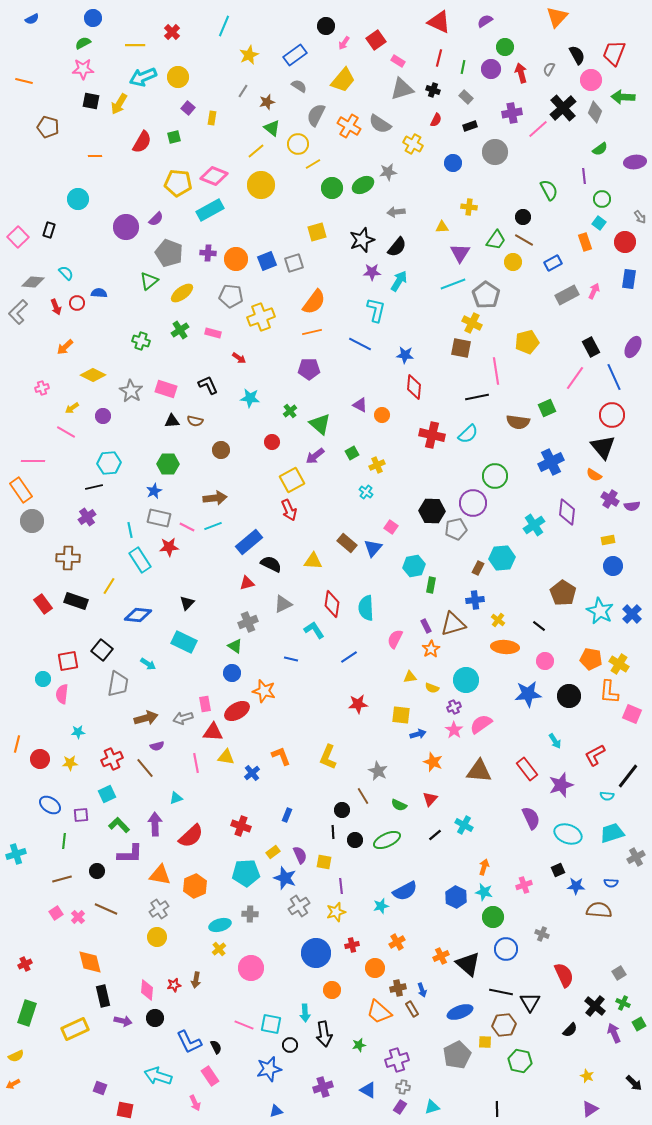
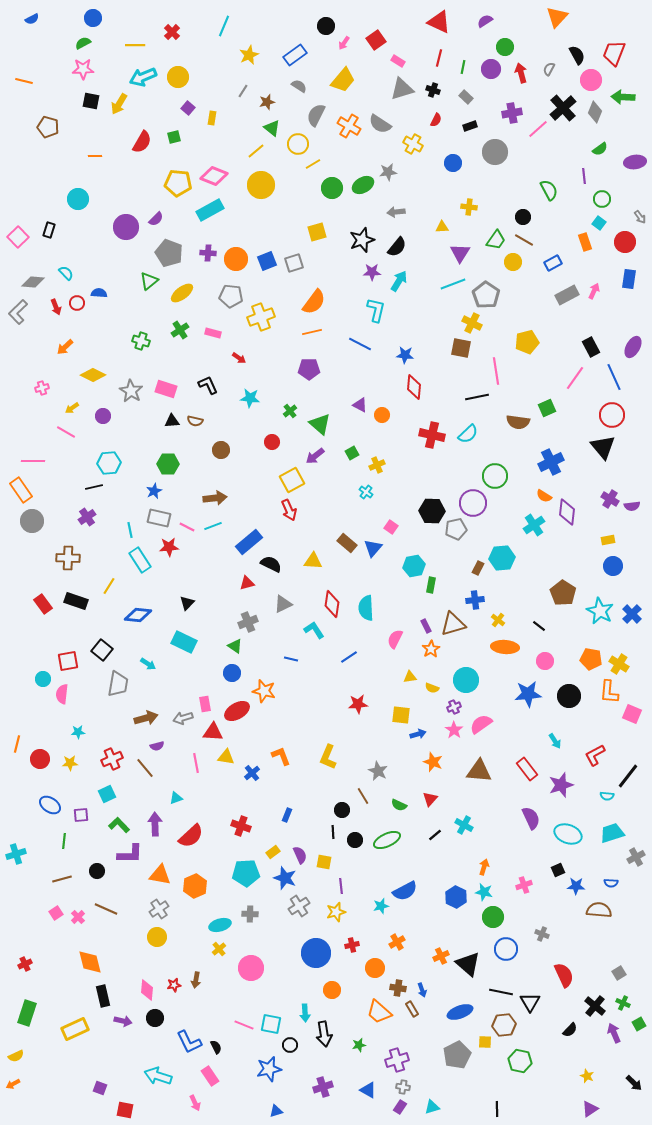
orange semicircle at (594, 475): moved 50 px left, 21 px down
brown cross at (398, 988): rotated 21 degrees clockwise
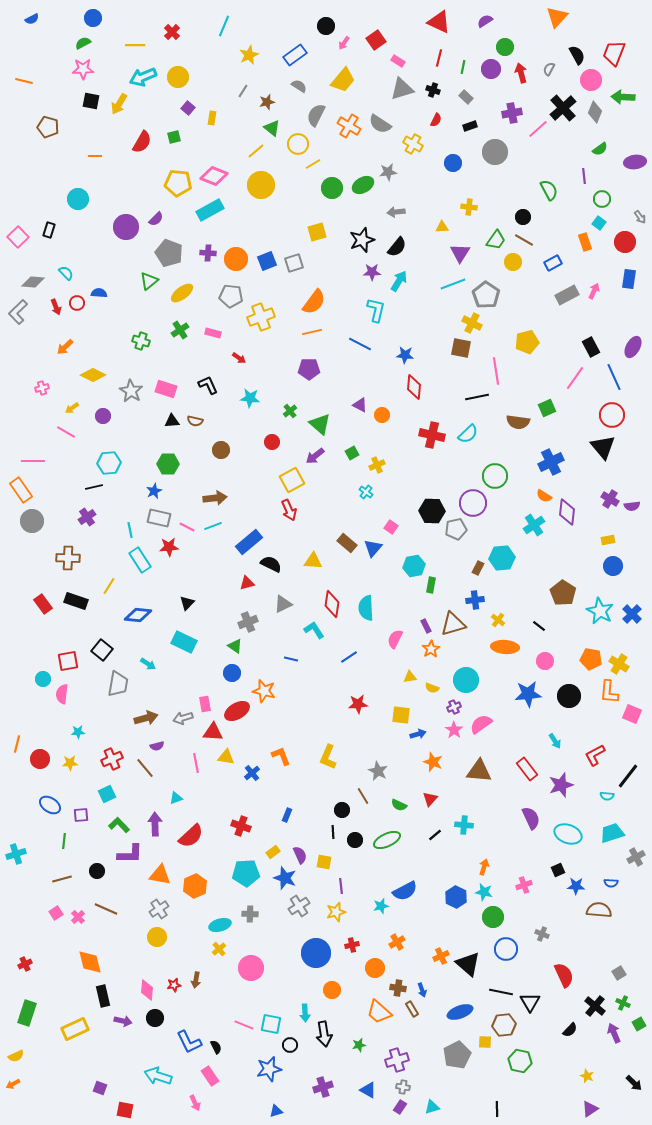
cyan cross at (464, 825): rotated 24 degrees counterclockwise
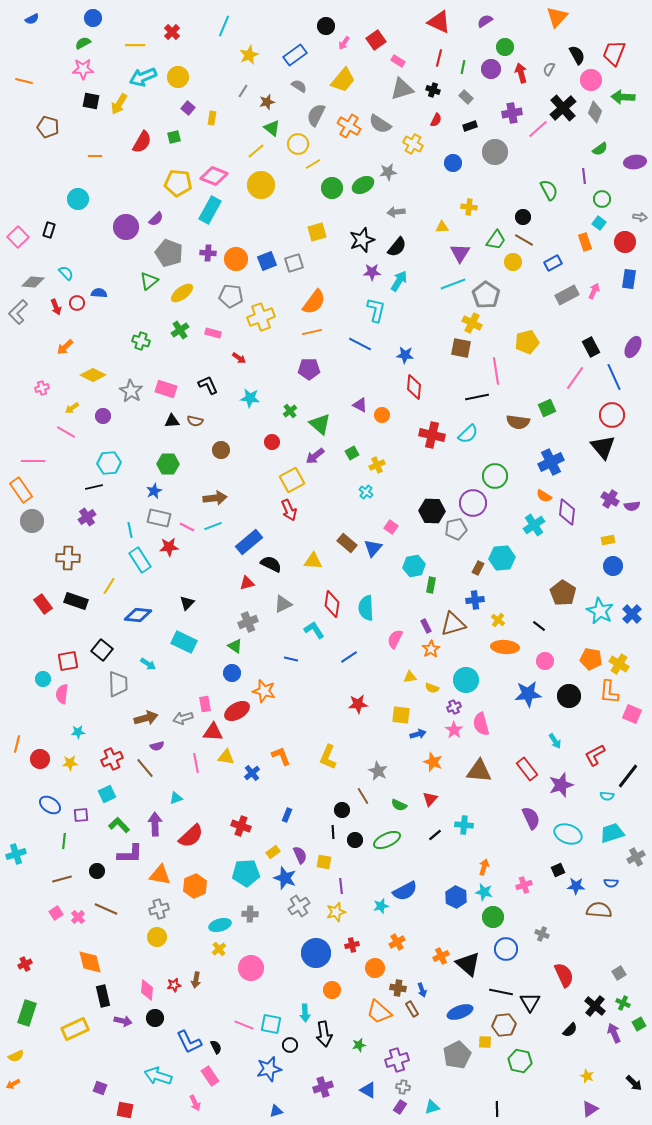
cyan rectangle at (210, 210): rotated 32 degrees counterclockwise
gray arrow at (640, 217): rotated 48 degrees counterclockwise
gray trapezoid at (118, 684): rotated 12 degrees counterclockwise
pink semicircle at (481, 724): rotated 70 degrees counterclockwise
gray cross at (159, 909): rotated 18 degrees clockwise
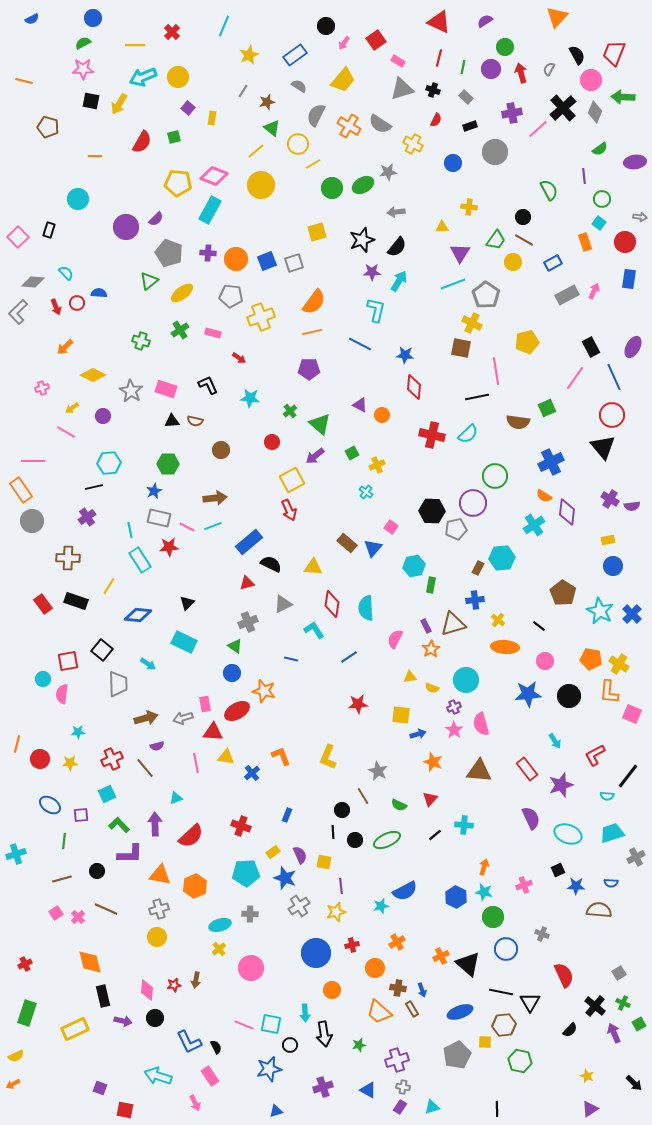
yellow triangle at (313, 561): moved 6 px down
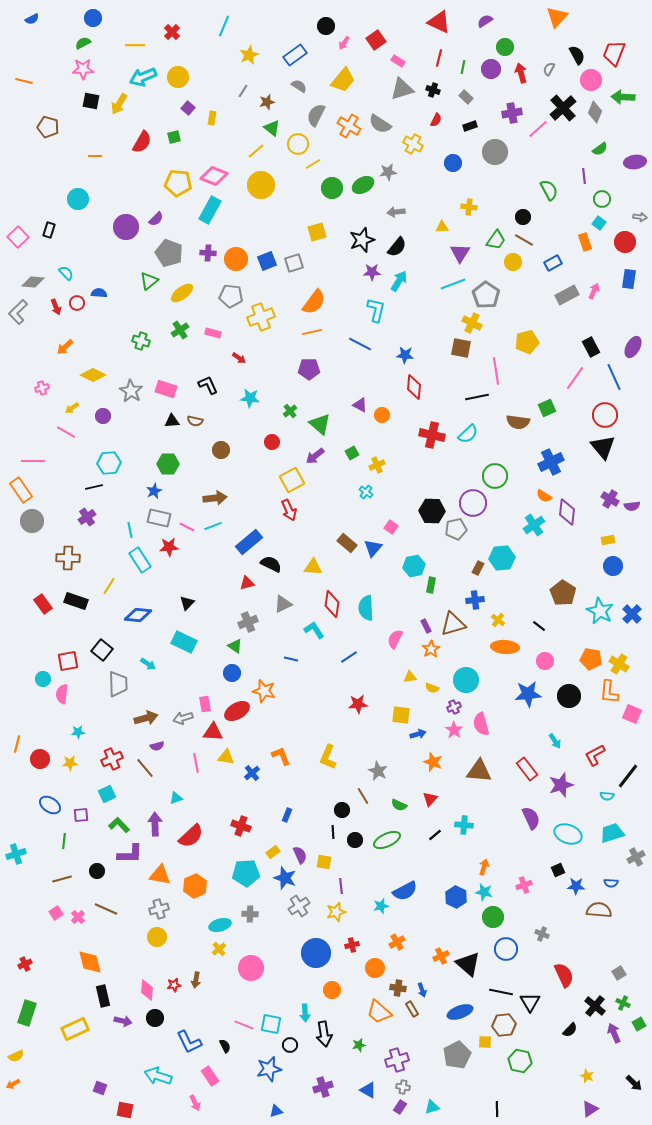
red circle at (612, 415): moved 7 px left
black semicircle at (216, 1047): moved 9 px right, 1 px up
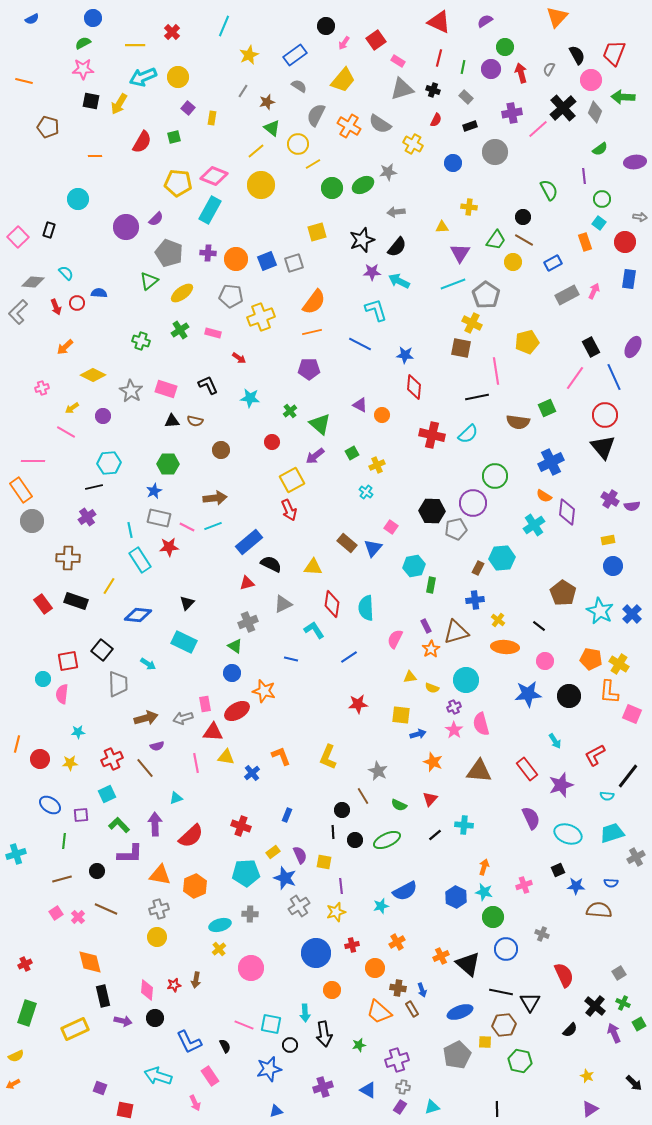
cyan arrow at (399, 281): rotated 95 degrees counterclockwise
cyan L-shape at (376, 310): rotated 30 degrees counterclockwise
brown triangle at (453, 624): moved 3 px right, 8 px down
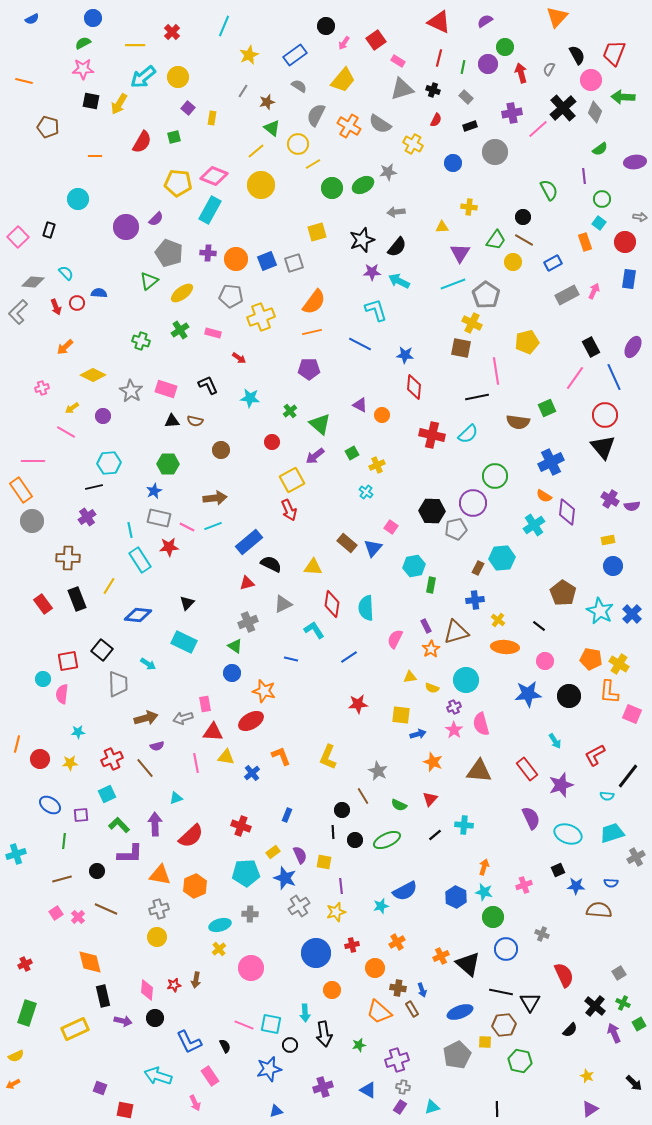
purple circle at (491, 69): moved 3 px left, 5 px up
cyan arrow at (143, 77): rotated 16 degrees counterclockwise
black rectangle at (76, 601): moved 1 px right, 2 px up; rotated 50 degrees clockwise
red ellipse at (237, 711): moved 14 px right, 10 px down
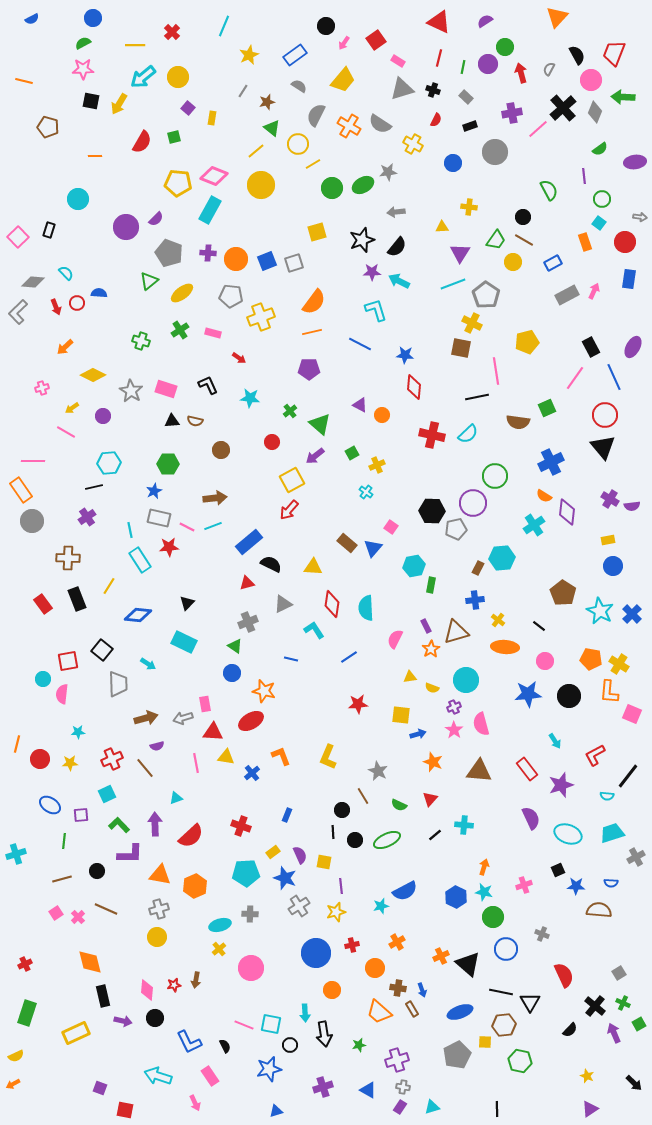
red arrow at (289, 510): rotated 65 degrees clockwise
yellow rectangle at (75, 1029): moved 1 px right, 4 px down
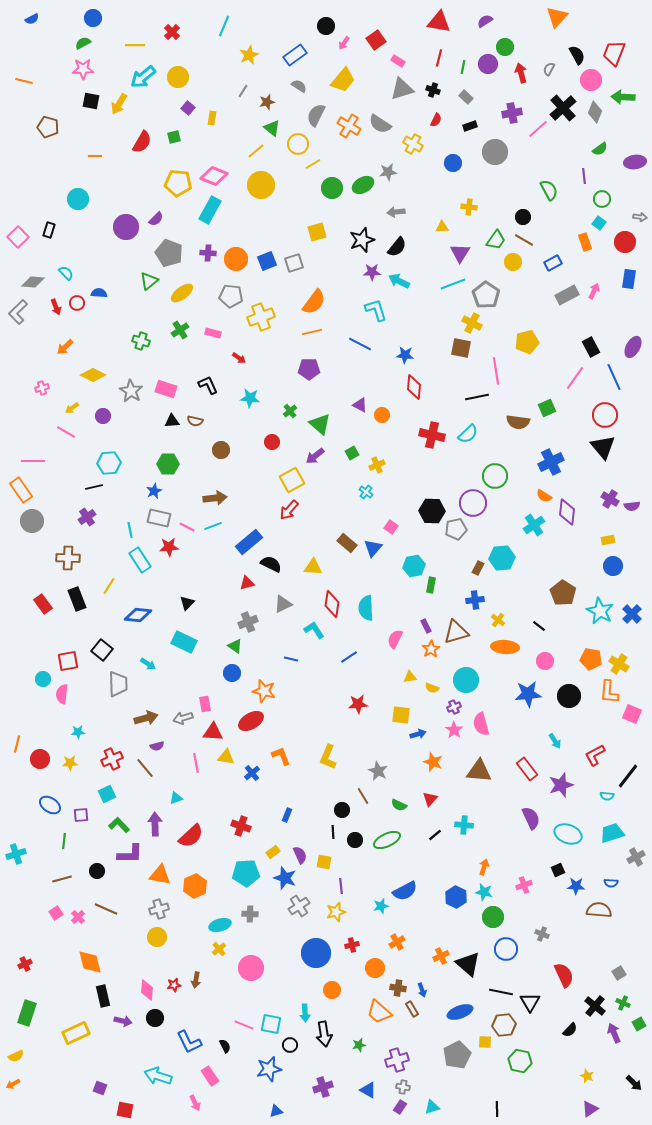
red triangle at (439, 22): rotated 15 degrees counterclockwise
